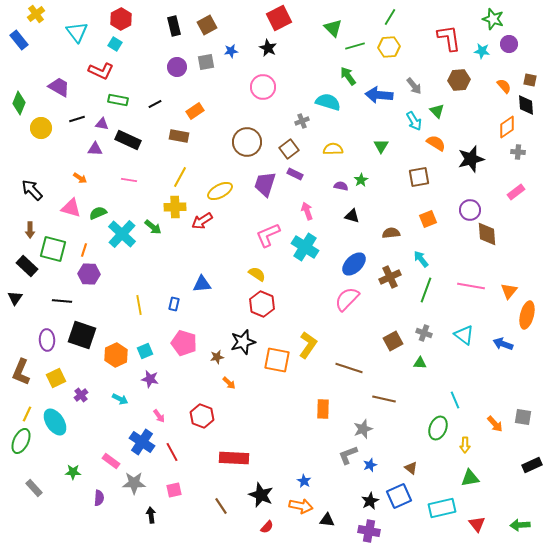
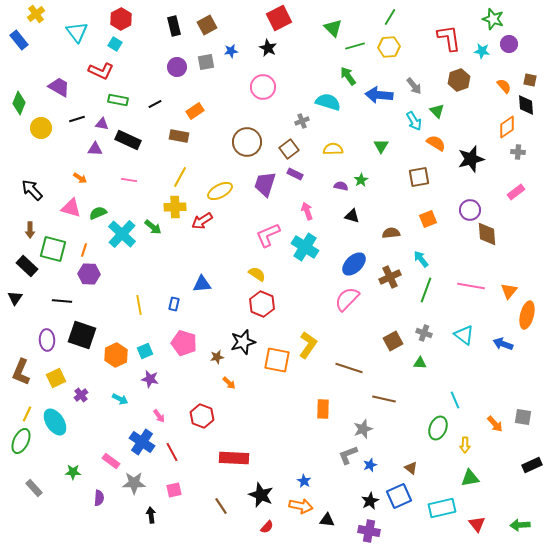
brown hexagon at (459, 80): rotated 15 degrees counterclockwise
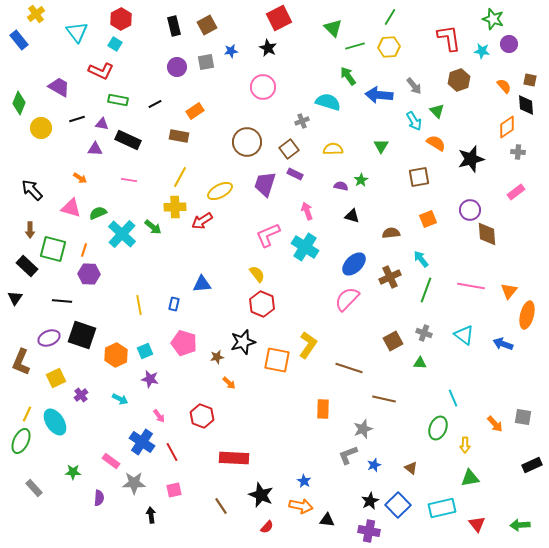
yellow semicircle at (257, 274): rotated 18 degrees clockwise
purple ellipse at (47, 340): moved 2 px right, 2 px up; rotated 70 degrees clockwise
brown L-shape at (21, 372): moved 10 px up
cyan line at (455, 400): moved 2 px left, 2 px up
blue star at (370, 465): moved 4 px right
blue square at (399, 496): moved 1 px left, 9 px down; rotated 20 degrees counterclockwise
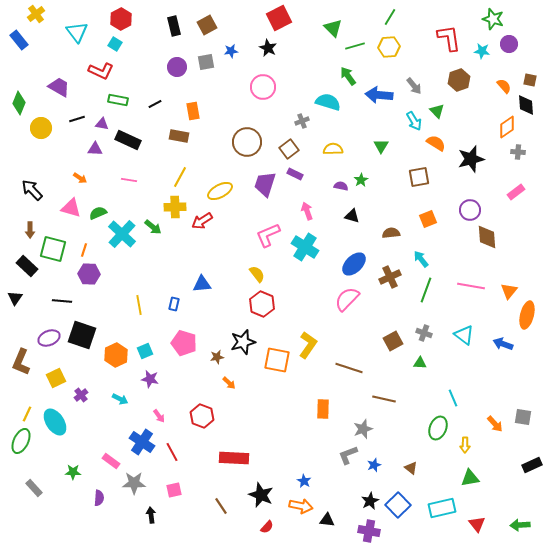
orange rectangle at (195, 111): moved 2 px left; rotated 66 degrees counterclockwise
brown diamond at (487, 234): moved 3 px down
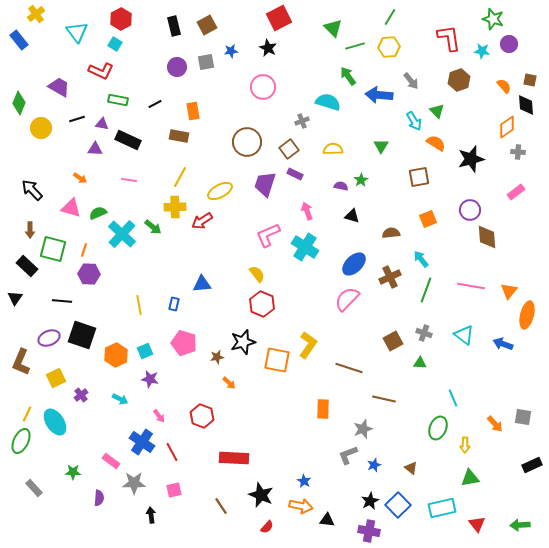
gray arrow at (414, 86): moved 3 px left, 5 px up
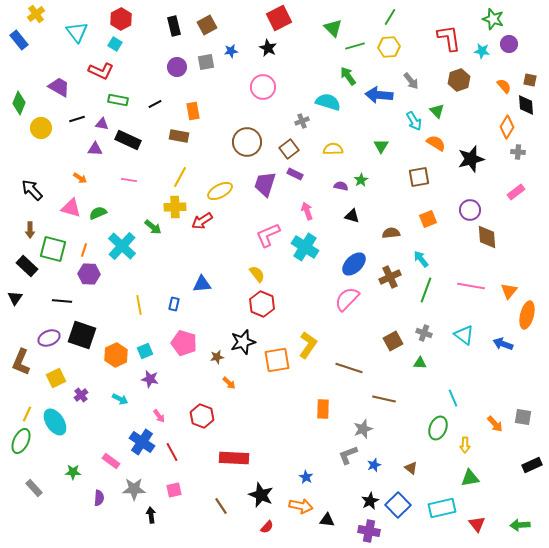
orange diamond at (507, 127): rotated 25 degrees counterclockwise
cyan cross at (122, 234): moved 12 px down
orange square at (277, 360): rotated 20 degrees counterclockwise
blue star at (304, 481): moved 2 px right, 4 px up
gray star at (134, 483): moved 6 px down
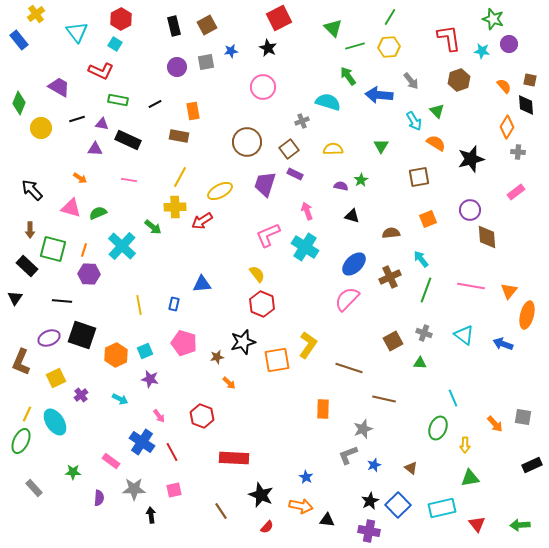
brown line at (221, 506): moved 5 px down
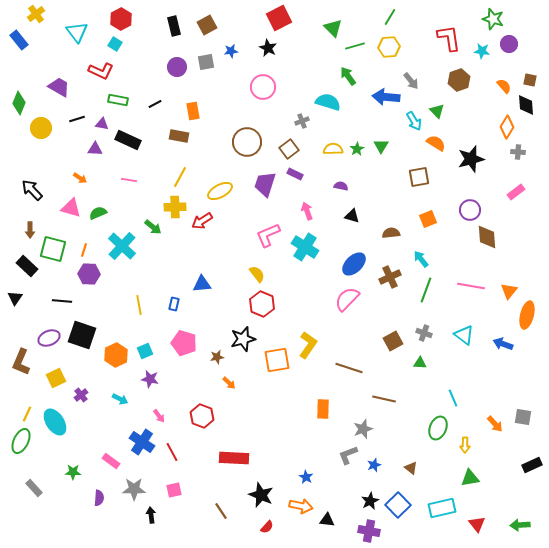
blue arrow at (379, 95): moved 7 px right, 2 px down
green star at (361, 180): moved 4 px left, 31 px up
black star at (243, 342): moved 3 px up
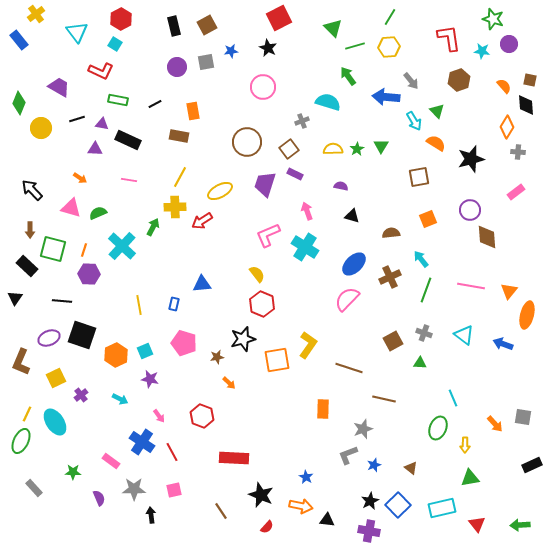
green arrow at (153, 227): rotated 102 degrees counterclockwise
purple semicircle at (99, 498): rotated 28 degrees counterclockwise
